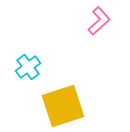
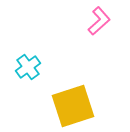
yellow square: moved 10 px right
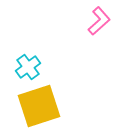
yellow square: moved 34 px left
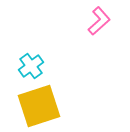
cyan cross: moved 3 px right, 1 px up
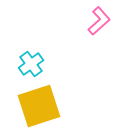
cyan cross: moved 2 px up
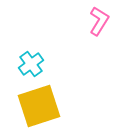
pink L-shape: rotated 16 degrees counterclockwise
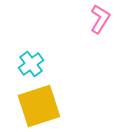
pink L-shape: moved 1 px right, 2 px up
